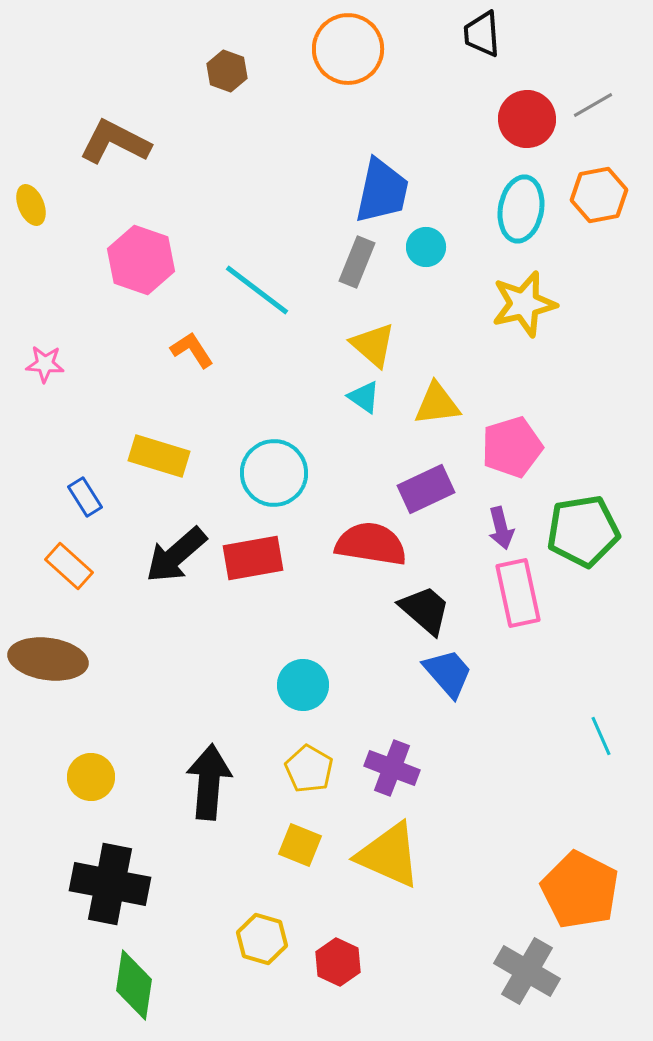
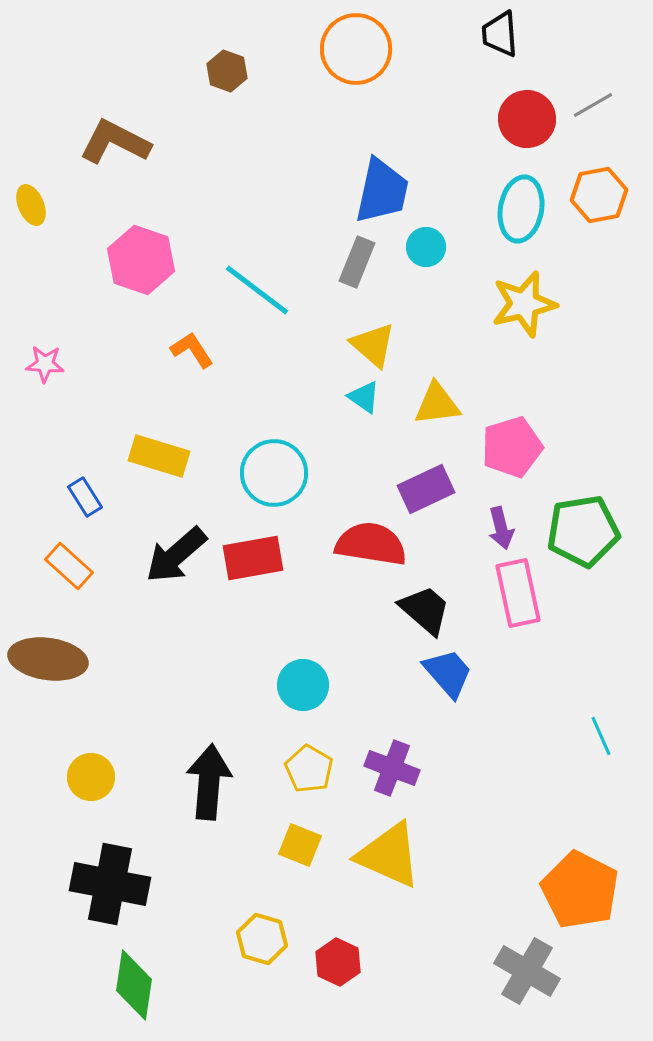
black trapezoid at (482, 34): moved 18 px right
orange circle at (348, 49): moved 8 px right
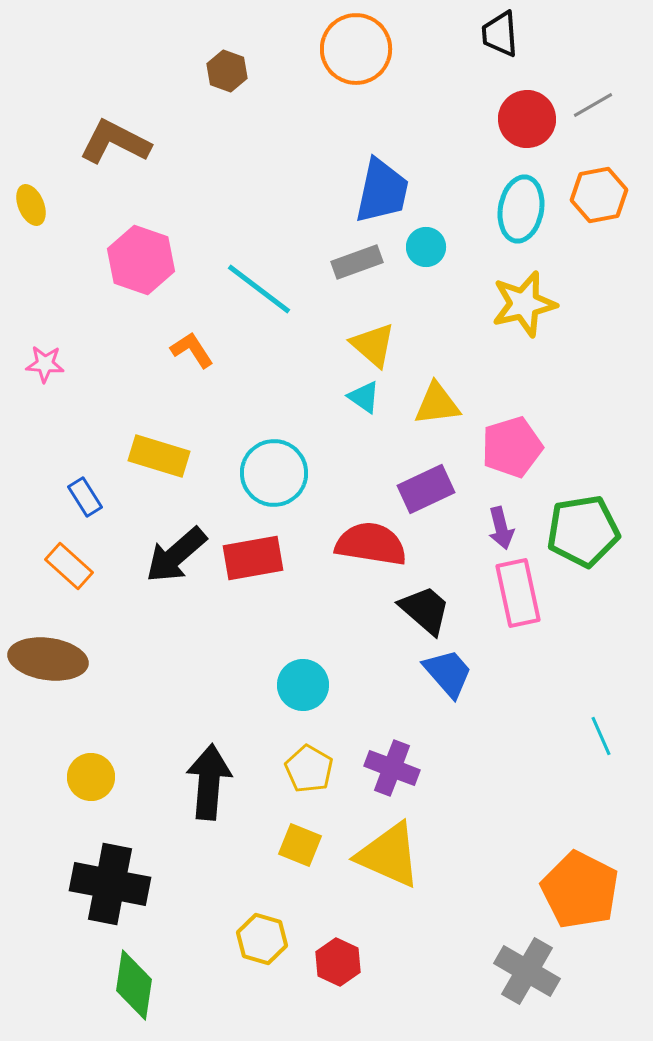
gray rectangle at (357, 262): rotated 48 degrees clockwise
cyan line at (257, 290): moved 2 px right, 1 px up
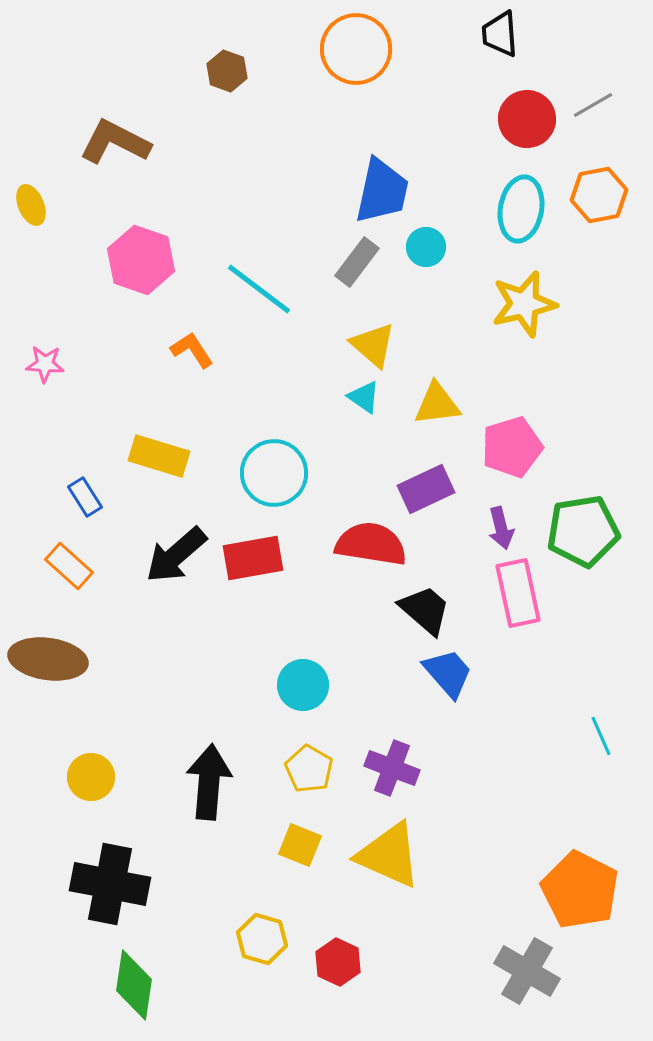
gray rectangle at (357, 262): rotated 33 degrees counterclockwise
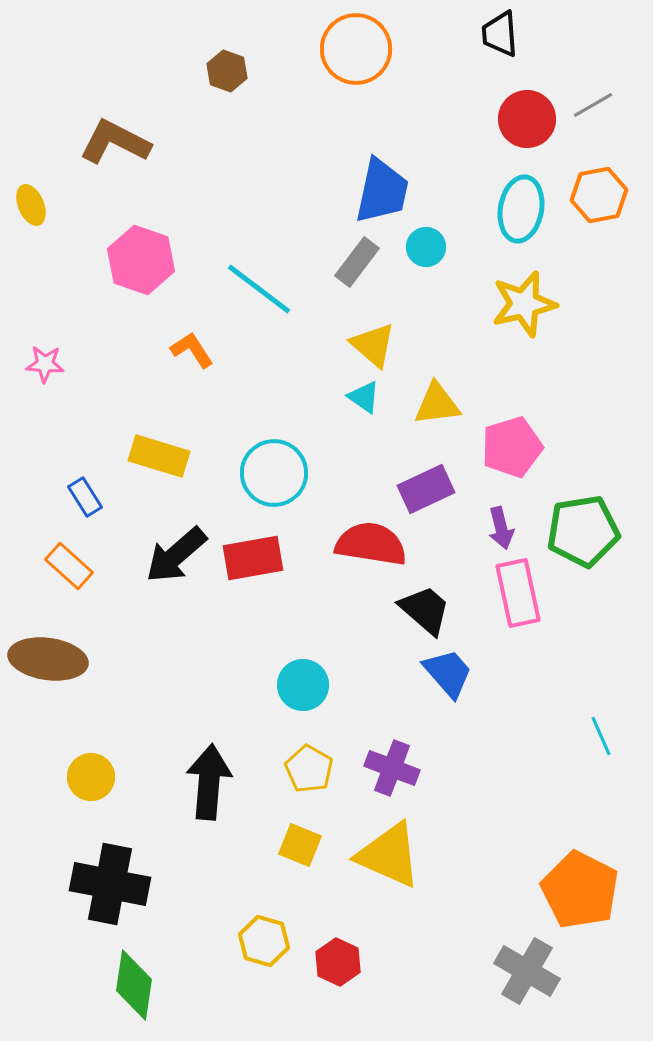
yellow hexagon at (262, 939): moved 2 px right, 2 px down
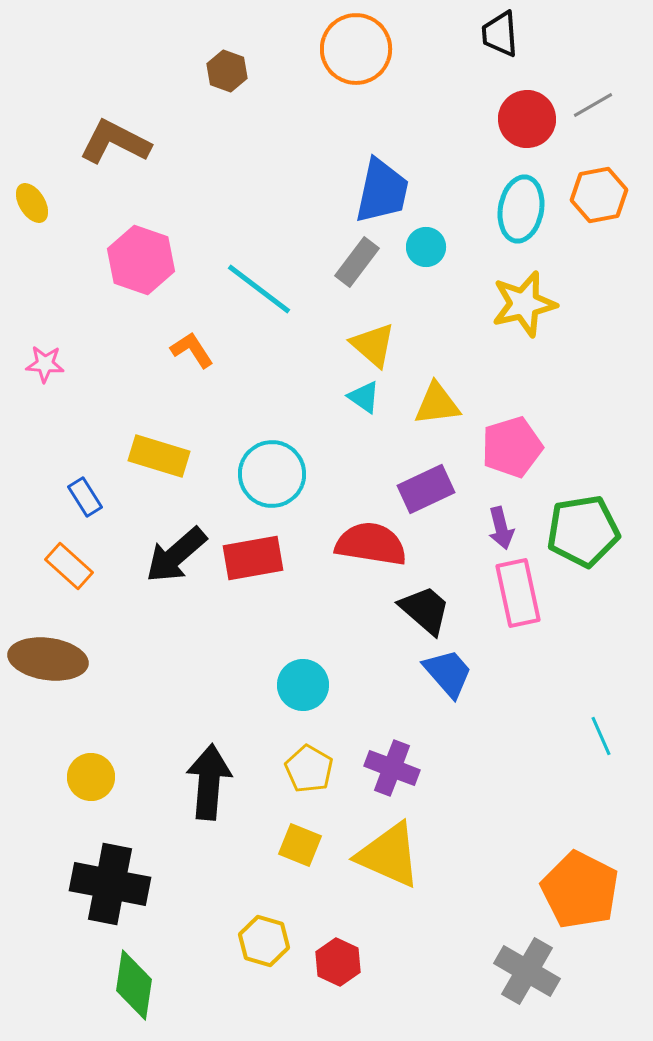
yellow ellipse at (31, 205): moved 1 px right, 2 px up; rotated 9 degrees counterclockwise
cyan circle at (274, 473): moved 2 px left, 1 px down
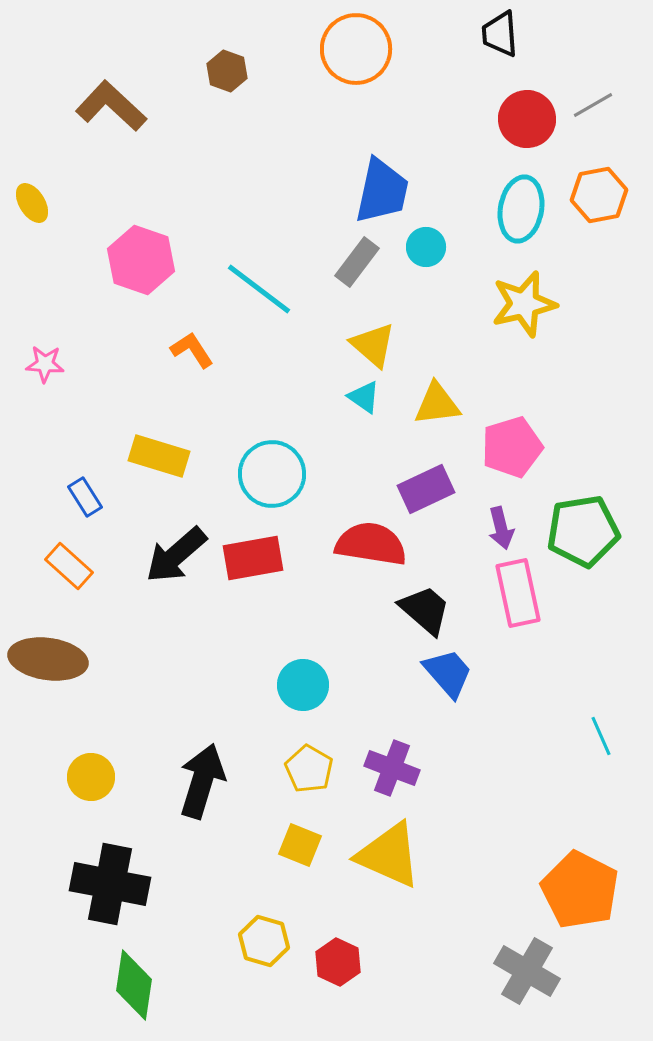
brown L-shape at (115, 142): moved 4 px left, 36 px up; rotated 16 degrees clockwise
black arrow at (209, 782): moved 7 px left, 1 px up; rotated 12 degrees clockwise
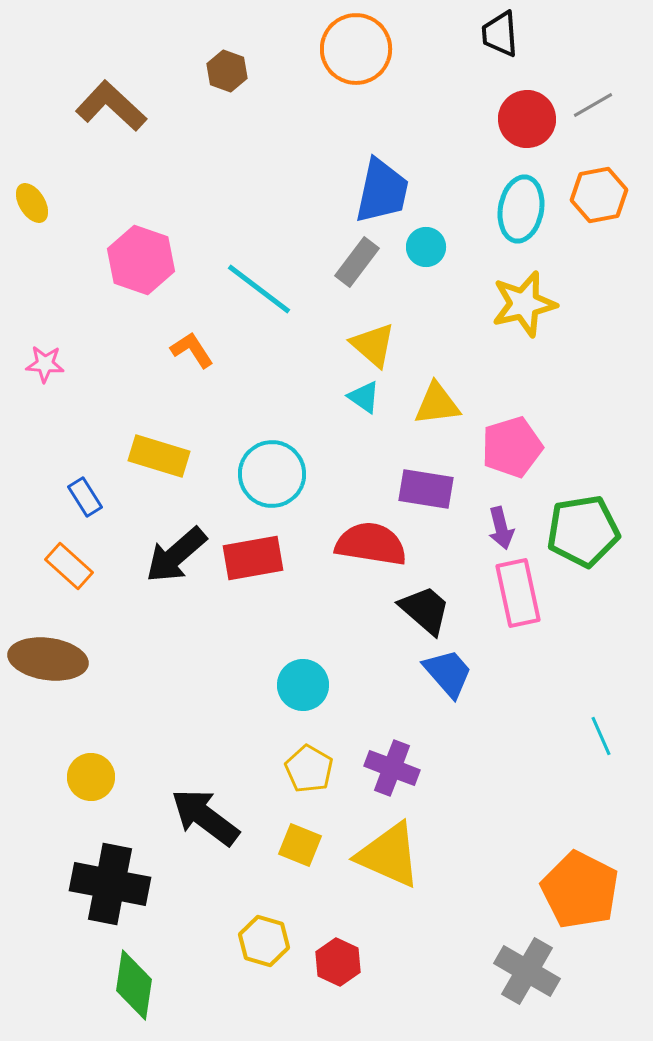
purple rectangle at (426, 489): rotated 34 degrees clockwise
black arrow at (202, 781): moved 3 px right, 36 px down; rotated 70 degrees counterclockwise
